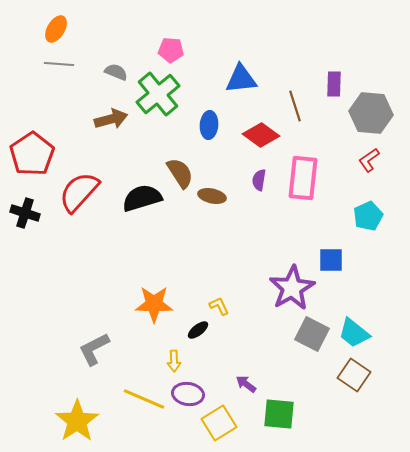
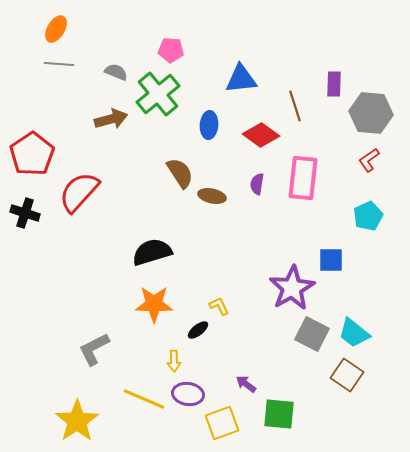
purple semicircle: moved 2 px left, 4 px down
black semicircle: moved 10 px right, 54 px down
brown square: moved 7 px left
yellow square: moved 3 px right; rotated 12 degrees clockwise
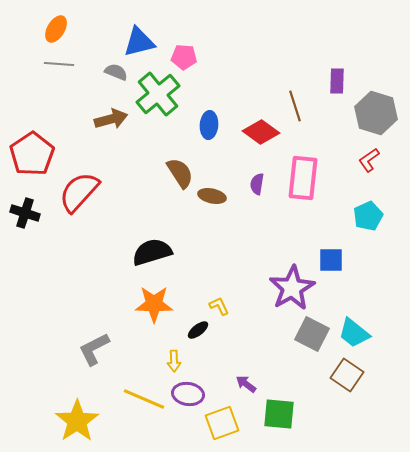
pink pentagon: moved 13 px right, 7 px down
blue triangle: moved 102 px left, 37 px up; rotated 8 degrees counterclockwise
purple rectangle: moved 3 px right, 3 px up
gray hexagon: moved 5 px right; rotated 12 degrees clockwise
red diamond: moved 3 px up
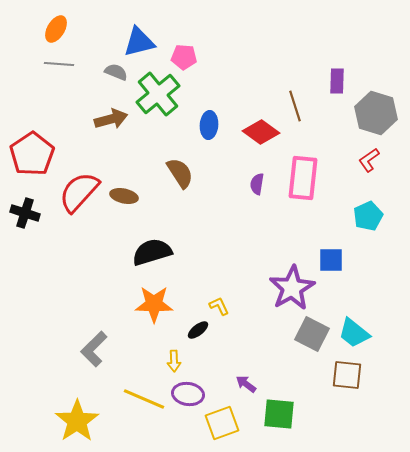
brown ellipse: moved 88 px left
gray L-shape: rotated 18 degrees counterclockwise
brown square: rotated 28 degrees counterclockwise
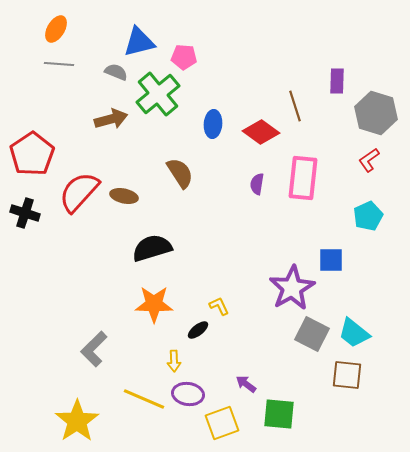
blue ellipse: moved 4 px right, 1 px up
black semicircle: moved 4 px up
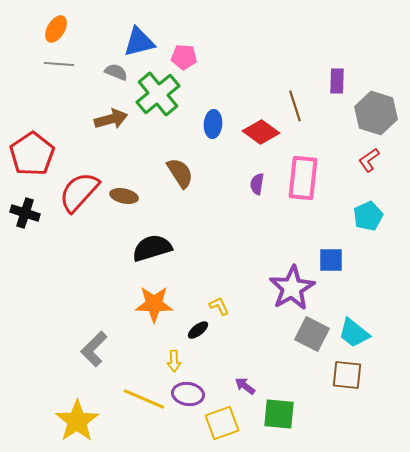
purple arrow: moved 1 px left, 2 px down
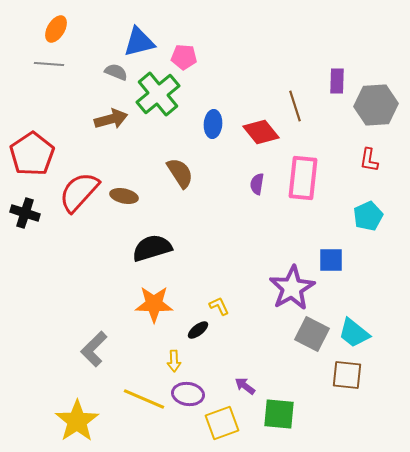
gray line: moved 10 px left
gray hexagon: moved 8 px up; rotated 21 degrees counterclockwise
red diamond: rotated 15 degrees clockwise
red L-shape: rotated 45 degrees counterclockwise
